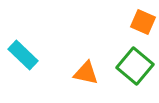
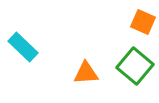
cyan rectangle: moved 8 px up
orange triangle: rotated 16 degrees counterclockwise
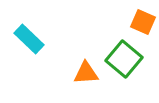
cyan rectangle: moved 6 px right, 8 px up
green square: moved 11 px left, 7 px up
